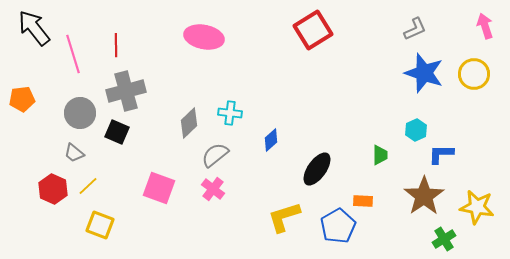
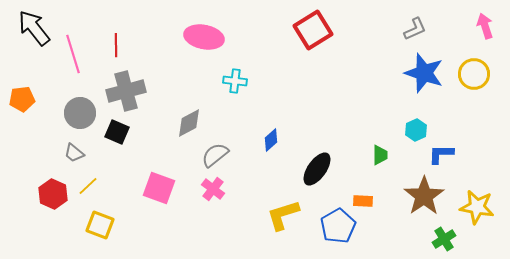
cyan cross: moved 5 px right, 32 px up
gray diamond: rotated 16 degrees clockwise
red hexagon: moved 5 px down
yellow L-shape: moved 1 px left, 2 px up
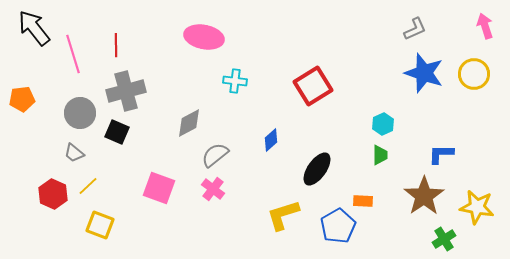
red square: moved 56 px down
cyan hexagon: moved 33 px left, 6 px up
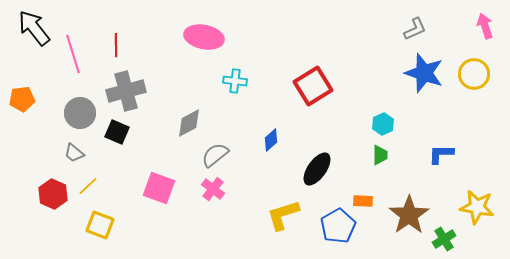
brown star: moved 15 px left, 19 px down
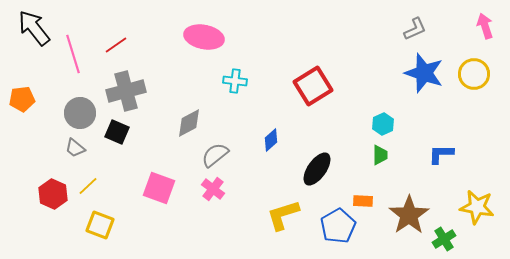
red line: rotated 55 degrees clockwise
gray trapezoid: moved 1 px right, 5 px up
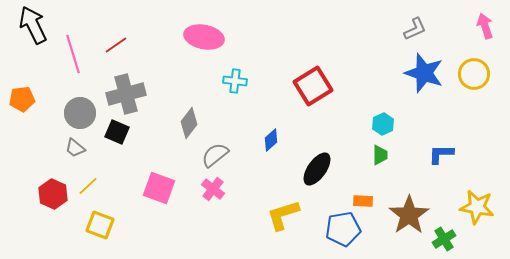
black arrow: moved 1 px left, 3 px up; rotated 12 degrees clockwise
gray cross: moved 3 px down
gray diamond: rotated 24 degrees counterclockwise
blue pentagon: moved 5 px right, 3 px down; rotated 20 degrees clockwise
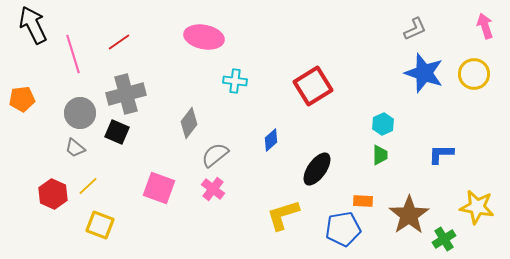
red line: moved 3 px right, 3 px up
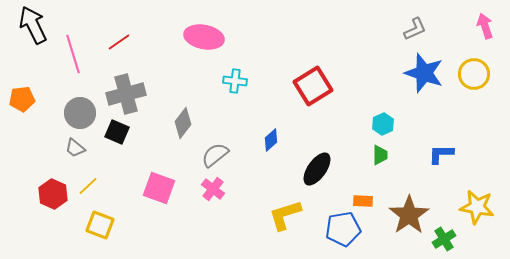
gray diamond: moved 6 px left
yellow L-shape: moved 2 px right
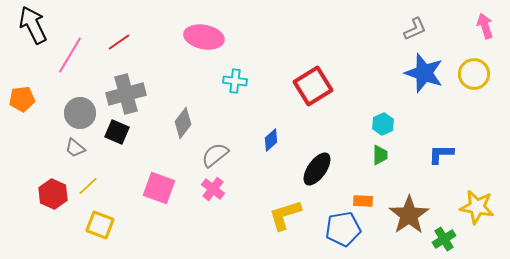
pink line: moved 3 px left, 1 px down; rotated 48 degrees clockwise
